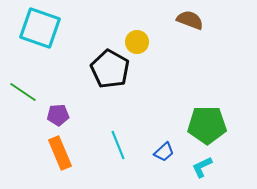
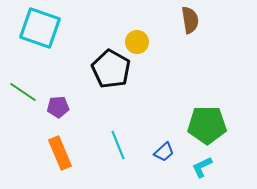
brown semicircle: rotated 60 degrees clockwise
black pentagon: moved 1 px right
purple pentagon: moved 8 px up
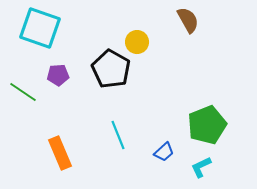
brown semicircle: moved 2 px left; rotated 20 degrees counterclockwise
purple pentagon: moved 32 px up
green pentagon: rotated 21 degrees counterclockwise
cyan line: moved 10 px up
cyan L-shape: moved 1 px left
